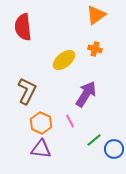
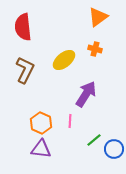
orange triangle: moved 2 px right, 2 px down
brown L-shape: moved 2 px left, 21 px up
pink line: rotated 32 degrees clockwise
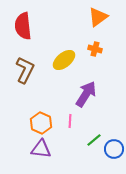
red semicircle: moved 1 px up
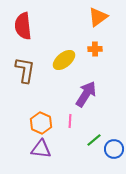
orange cross: rotated 16 degrees counterclockwise
brown L-shape: rotated 16 degrees counterclockwise
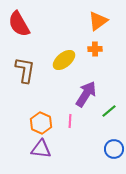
orange triangle: moved 4 px down
red semicircle: moved 4 px left, 2 px up; rotated 24 degrees counterclockwise
green line: moved 15 px right, 29 px up
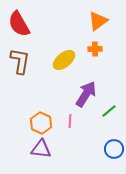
brown L-shape: moved 5 px left, 9 px up
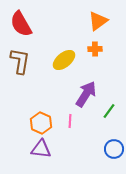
red semicircle: moved 2 px right
green line: rotated 14 degrees counterclockwise
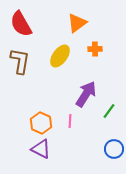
orange triangle: moved 21 px left, 2 px down
yellow ellipse: moved 4 px left, 4 px up; rotated 15 degrees counterclockwise
purple triangle: rotated 20 degrees clockwise
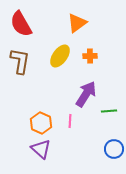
orange cross: moved 5 px left, 7 px down
green line: rotated 49 degrees clockwise
purple triangle: rotated 15 degrees clockwise
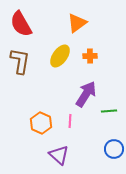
purple triangle: moved 18 px right, 6 px down
